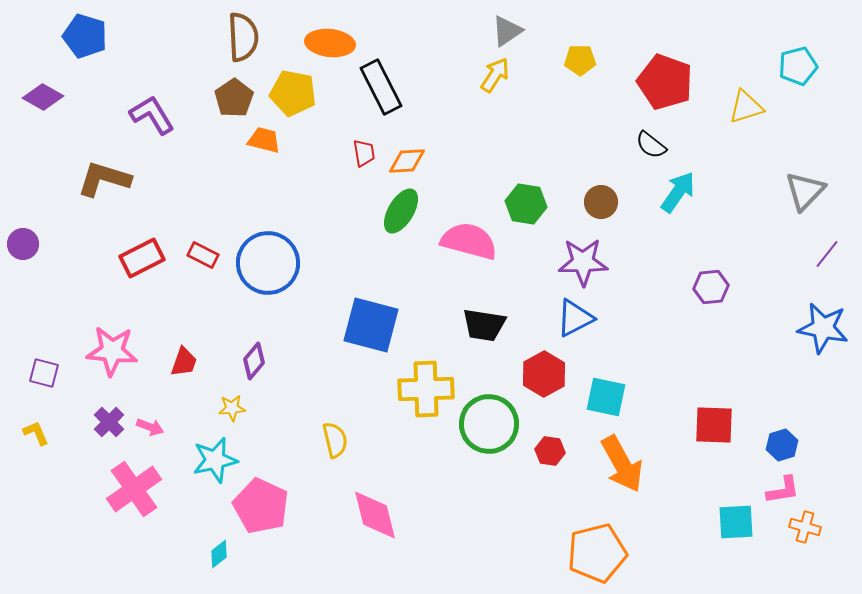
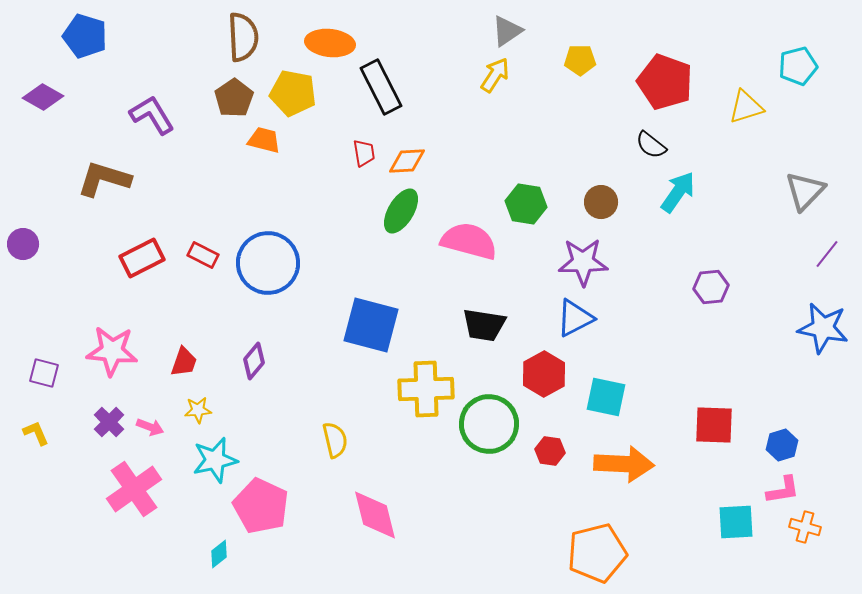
yellow star at (232, 408): moved 34 px left, 2 px down
orange arrow at (622, 464): moved 2 px right; rotated 58 degrees counterclockwise
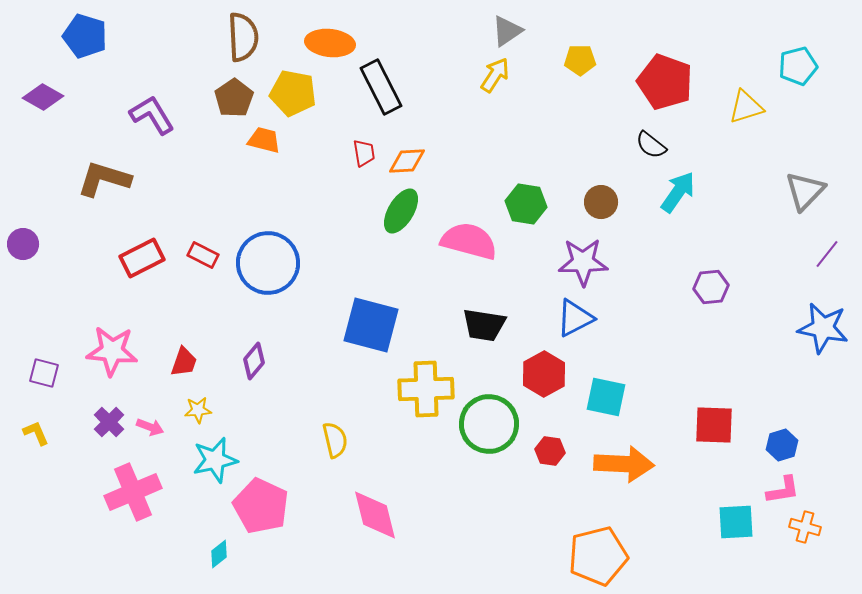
pink cross at (134, 489): moved 1 px left, 3 px down; rotated 12 degrees clockwise
orange pentagon at (597, 553): moved 1 px right, 3 px down
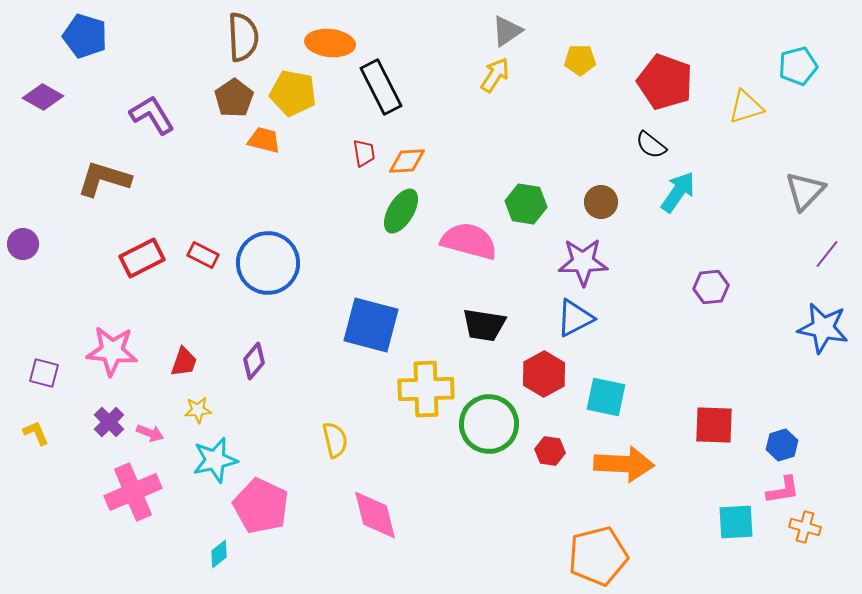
pink arrow at (150, 427): moved 6 px down
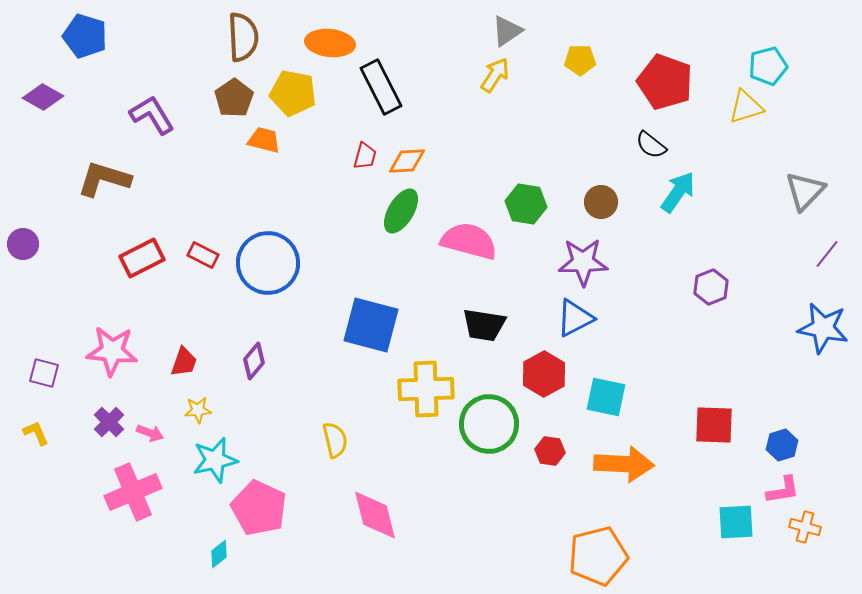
cyan pentagon at (798, 66): moved 30 px left
red trapezoid at (364, 153): moved 1 px right, 3 px down; rotated 24 degrees clockwise
purple hexagon at (711, 287): rotated 16 degrees counterclockwise
pink pentagon at (261, 506): moved 2 px left, 2 px down
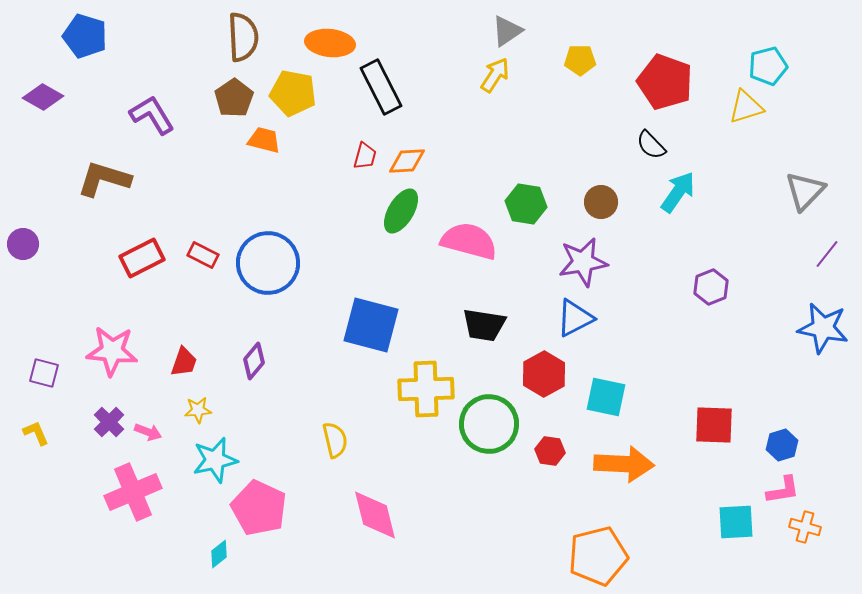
black semicircle at (651, 145): rotated 8 degrees clockwise
purple star at (583, 262): rotated 9 degrees counterclockwise
pink arrow at (150, 433): moved 2 px left, 1 px up
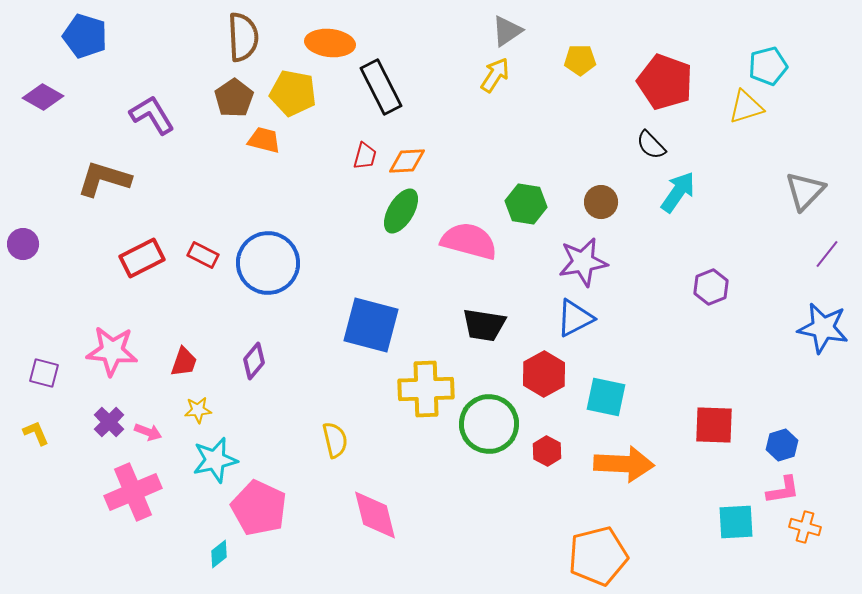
red hexagon at (550, 451): moved 3 px left; rotated 20 degrees clockwise
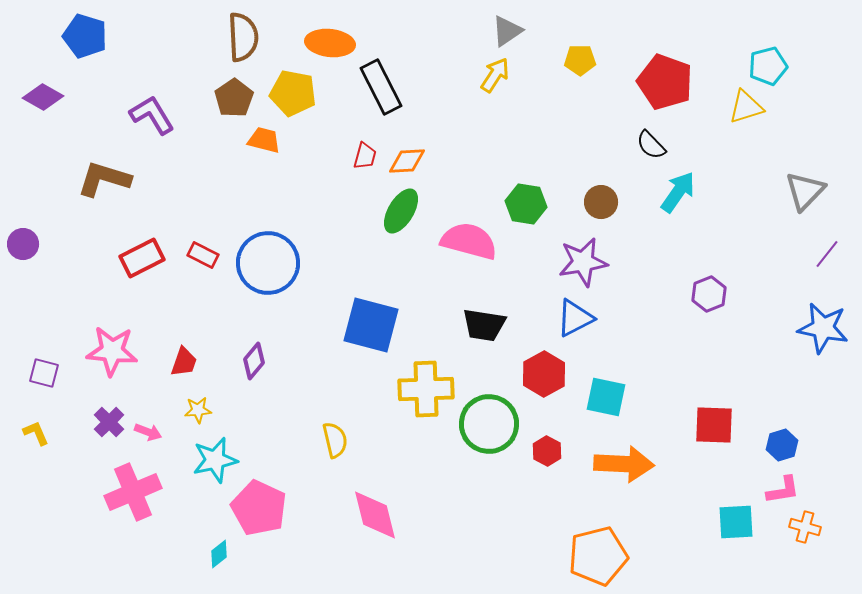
purple hexagon at (711, 287): moved 2 px left, 7 px down
